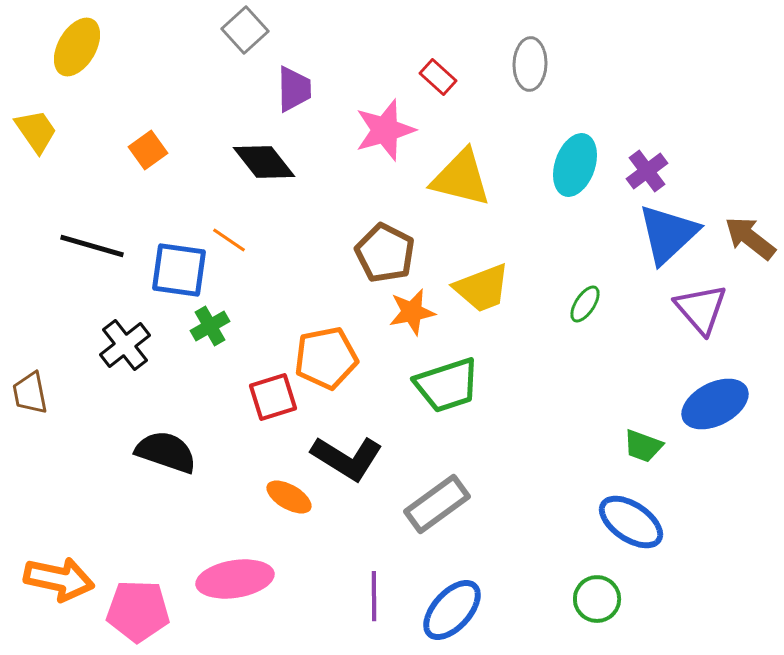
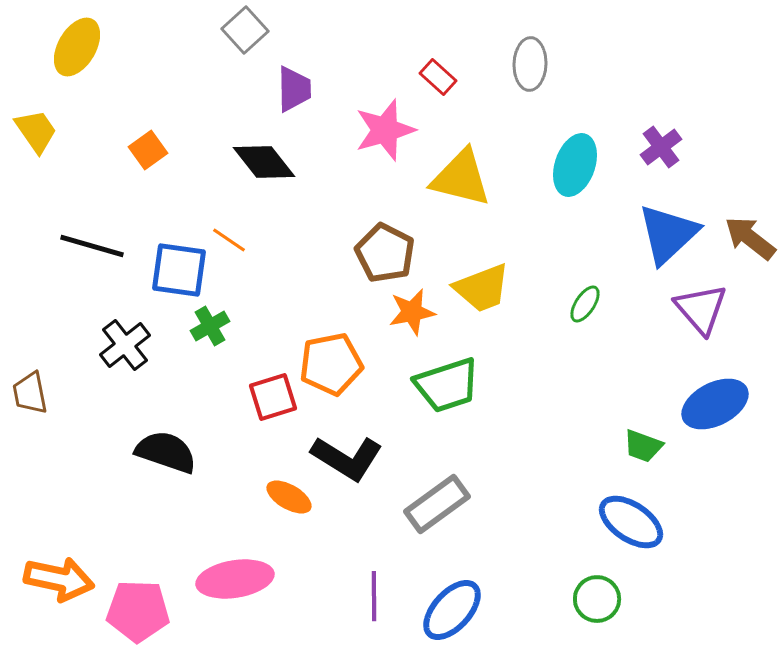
purple cross at (647, 171): moved 14 px right, 24 px up
orange pentagon at (326, 358): moved 5 px right, 6 px down
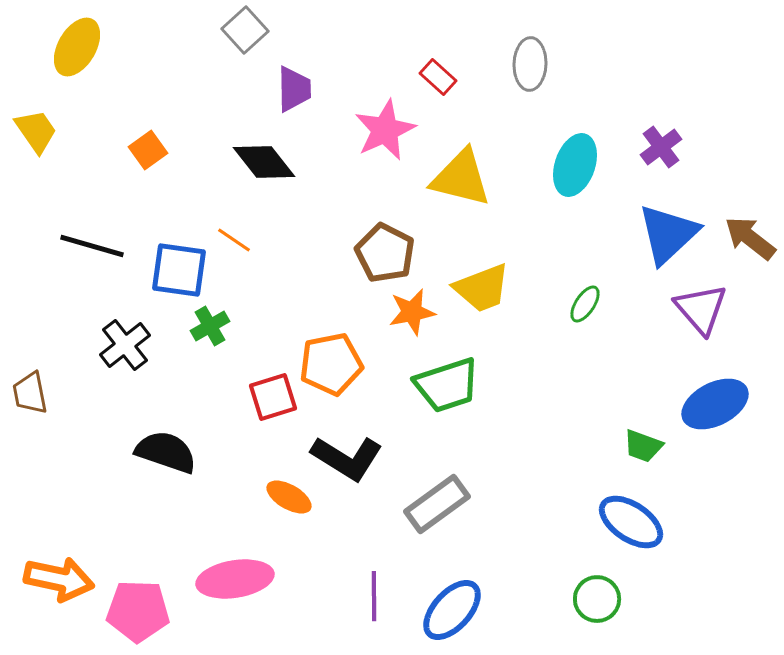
pink star at (385, 130): rotated 8 degrees counterclockwise
orange line at (229, 240): moved 5 px right
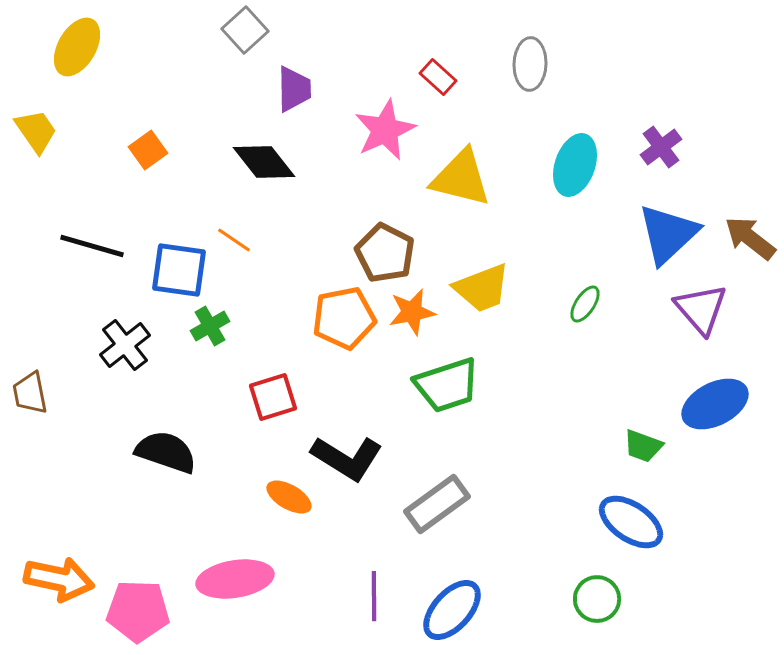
orange pentagon at (331, 364): moved 13 px right, 46 px up
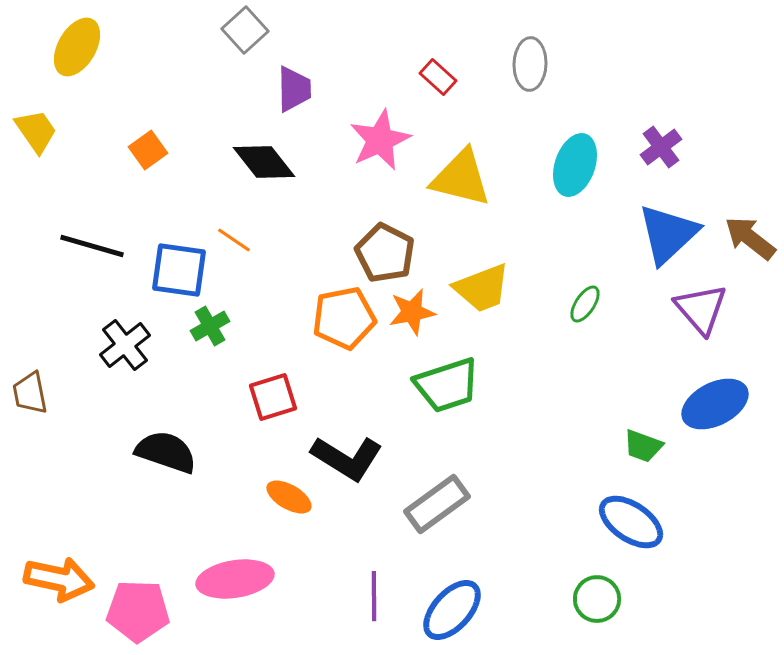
pink star at (385, 130): moved 5 px left, 10 px down
